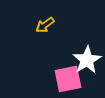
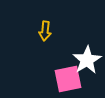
yellow arrow: moved 6 px down; rotated 48 degrees counterclockwise
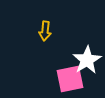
pink square: moved 2 px right
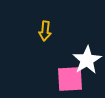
pink square: rotated 8 degrees clockwise
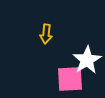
yellow arrow: moved 1 px right, 3 px down
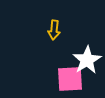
yellow arrow: moved 8 px right, 4 px up
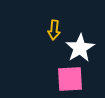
white star: moved 7 px left, 12 px up
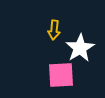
pink square: moved 9 px left, 4 px up
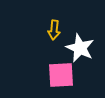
white star: rotated 16 degrees counterclockwise
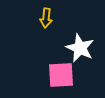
yellow arrow: moved 8 px left, 12 px up
